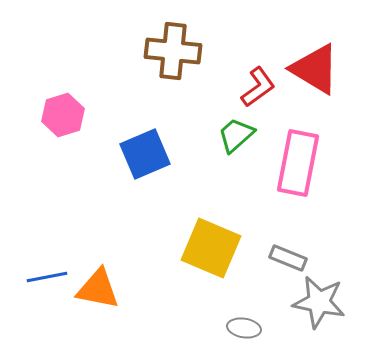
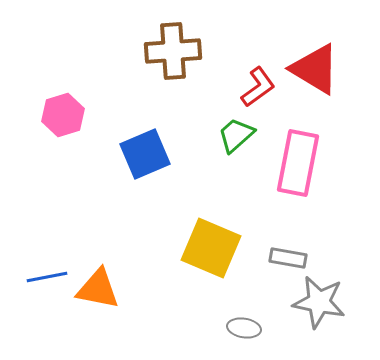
brown cross: rotated 10 degrees counterclockwise
gray rectangle: rotated 12 degrees counterclockwise
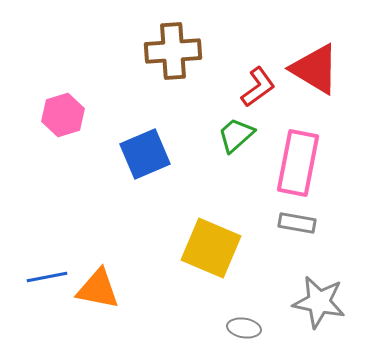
gray rectangle: moved 9 px right, 35 px up
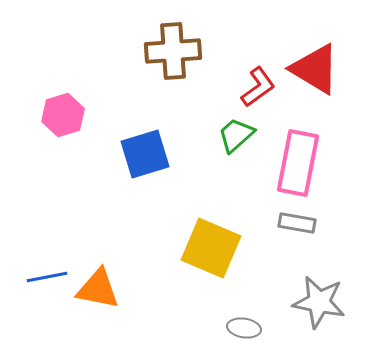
blue square: rotated 6 degrees clockwise
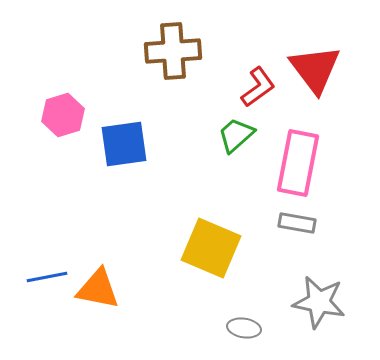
red triangle: rotated 22 degrees clockwise
blue square: moved 21 px left, 10 px up; rotated 9 degrees clockwise
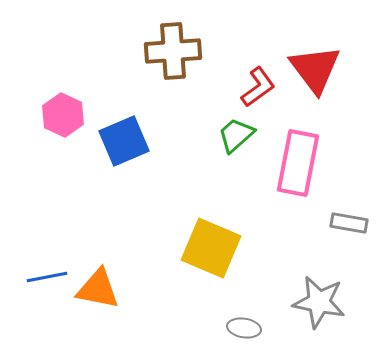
pink hexagon: rotated 18 degrees counterclockwise
blue square: moved 3 px up; rotated 15 degrees counterclockwise
gray rectangle: moved 52 px right
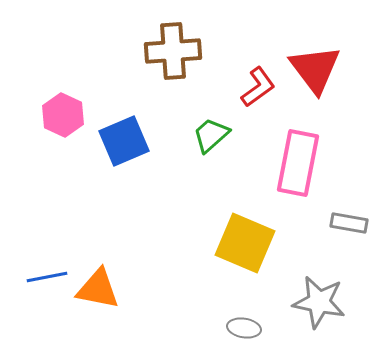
green trapezoid: moved 25 px left
yellow square: moved 34 px right, 5 px up
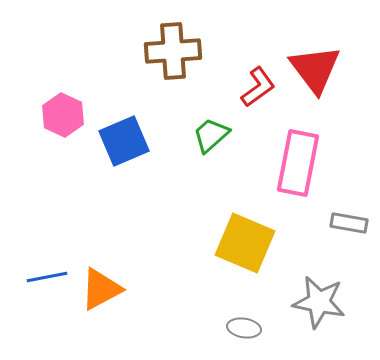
orange triangle: moved 3 px right; rotated 39 degrees counterclockwise
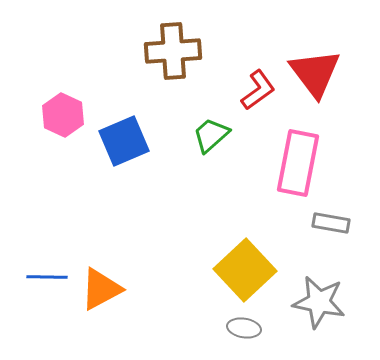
red triangle: moved 4 px down
red L-shape: moved 3 px down
gray rectangle: moved 18 px left
yellow square: moved 27 px down; rotated 24 degrees clockwise
blue line: rotated 12 degrees clockwise
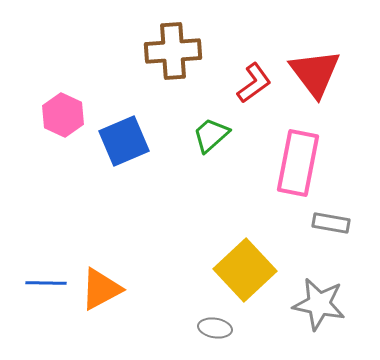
red L-shape: moved 4 px left, 7 px up
blue line: moved 1 px left, 6 px down
gray star: moved 2 px down
gray ellipse: moved 29 px left
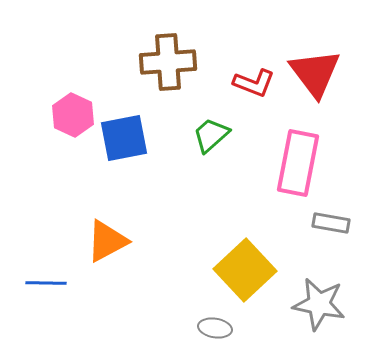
brown cross: moved 5 px left, 11 px down
red L-shape: rotated 57 degrees clockwise
pink hexagon: moved 10 px right
blue square: moved 3 px up; rotated 12 degrees clockwise
orange triangle: moved 6 px right, 48 px up
